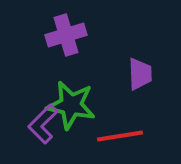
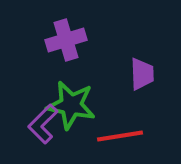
purple cross: moved 5 px down
purple trapezoid: moved 2 px right
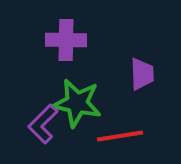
purple cross: rotated 18 degrees clockwise
green star: moved 6 px right, 2 px up
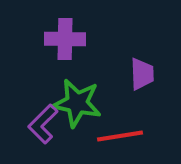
purple cross: moved 1 px left, 1 px up
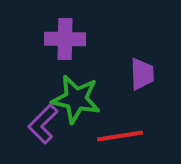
green star: moved 1 px left, 4 px up
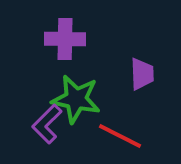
purple L-shape: moved 4 px right
red line: rotated 36 degrees clockwise
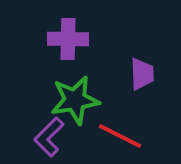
purple cross: moved 3 px right
green star: moved 1 px left, 1 px down; rotated 21 degrees counterclockwise
purple L-shape: moved 2 px right, 13 px down
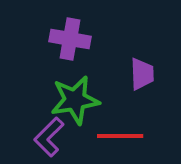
purple cross: moved 2 px right; rotated 9 degrees clockwise
red line: rotated 27 degrees counterclockwise
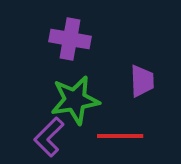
purple trapezoid: moved 7 px down
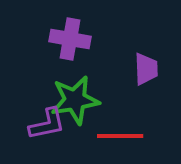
purple trapezoid: moved 4 px right, 12 px up
purple L-shape: moved 2 px left, 13 px up; rotated 147 degrees counterclockwise
